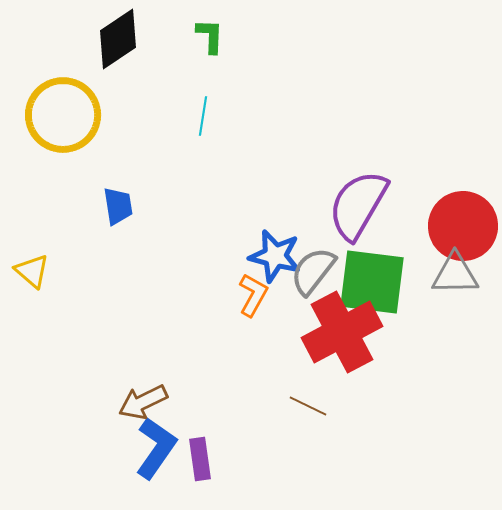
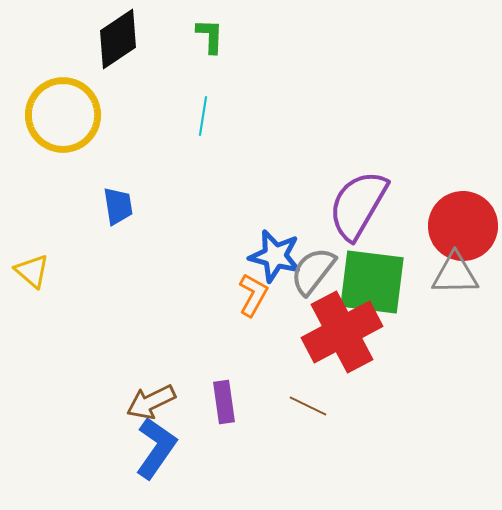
brown arrow: moved 8 px right
purple rectangle: moved 24 px right, 57 px up
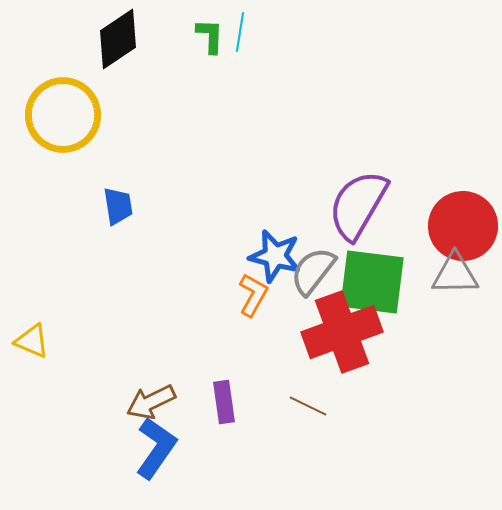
cyan line: moved 37 px right, 84 px up
yellow triangle: moved 70 px down; rotated 18 degrees counterclockwise
red cross: rotated 8 degrees clockwise
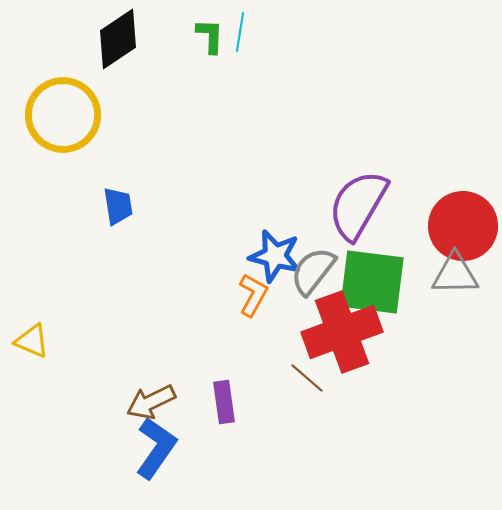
brown line: moved 1 px left, 28 px up; rotated 15 degrees clockwise
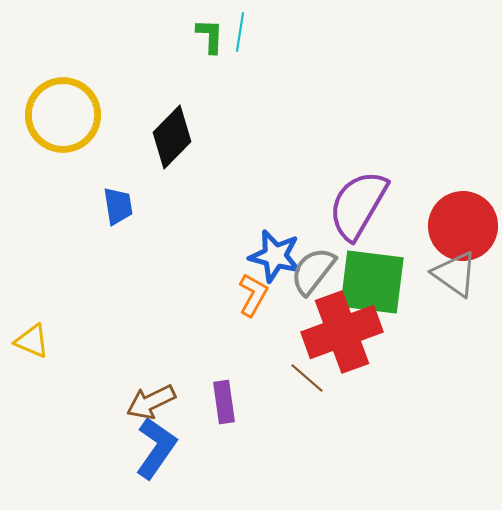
black diamond: moved 54 px right, 98 px down; rotated 12 degrees counterclockwise
gray triangle: rotated 36 degrees clockwise
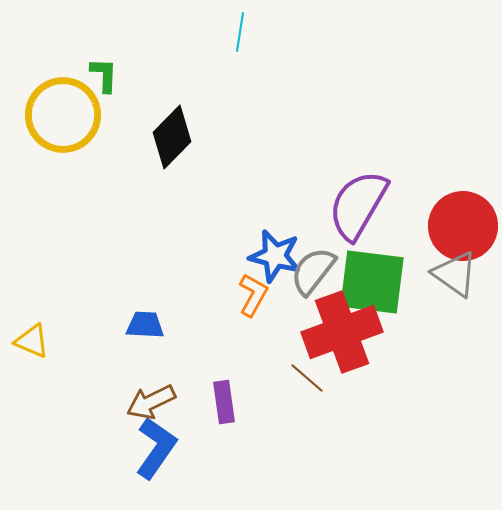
green L-shape: moved 106 px left, 39 px down
blue trapezoid: moved 27 px right, 119 px down; rotated 78 degrees counterclockwise
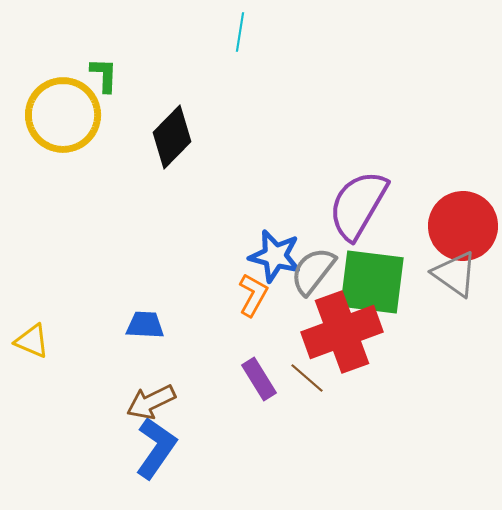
purple rectangle: moved 35 px right, 23 px up; rotated 24 degrees counterclockwise
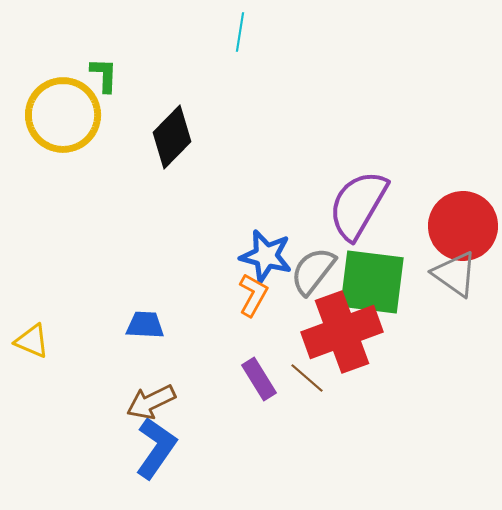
blue star: moved 9 px left
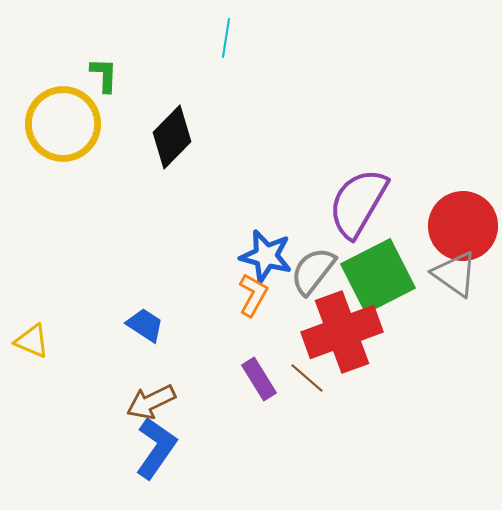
cyan line: moved 14 px left, 6 px down
yellow circle: moved 9 px down
purple semicircle: moved 2 px up
green square: moved 6 px right, 6 px up; rotated 34 degrees counterclockwise
blue trapezoid: rotated 30 degrees clockwise
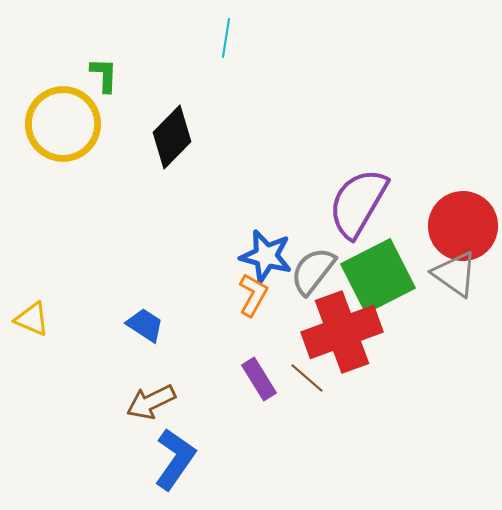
yellow triangle: moved 22 px up
blue L-shape: moved 19 px right, 11 px down
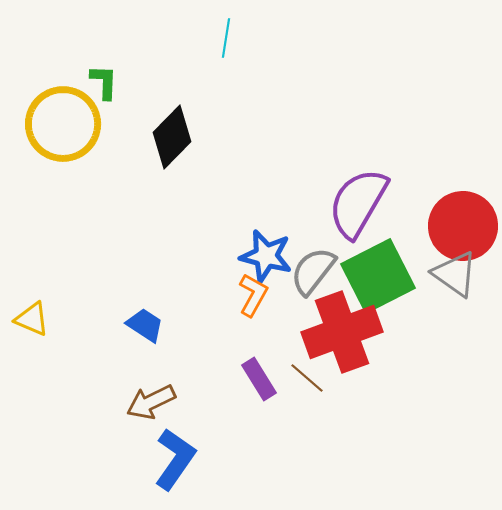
green L-shape: moved 7 px down
